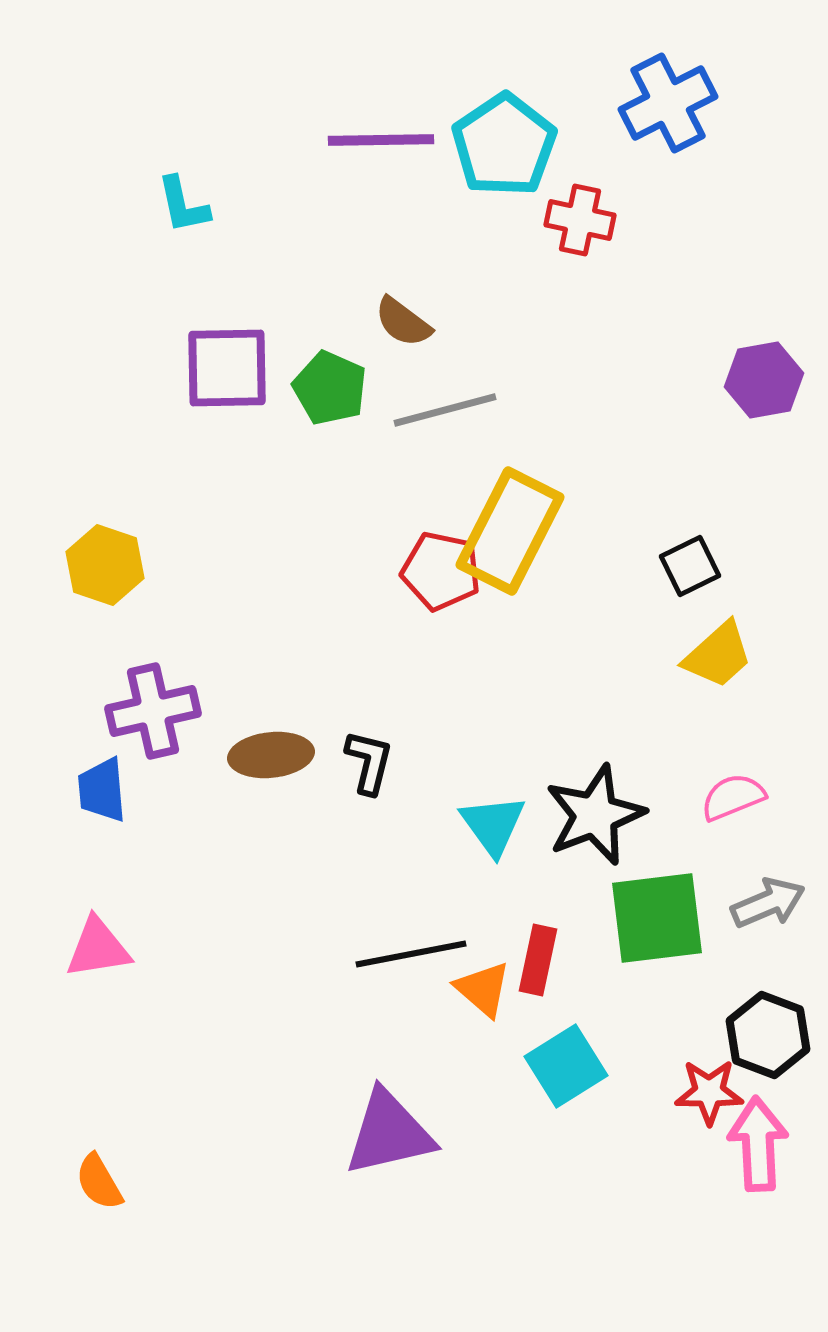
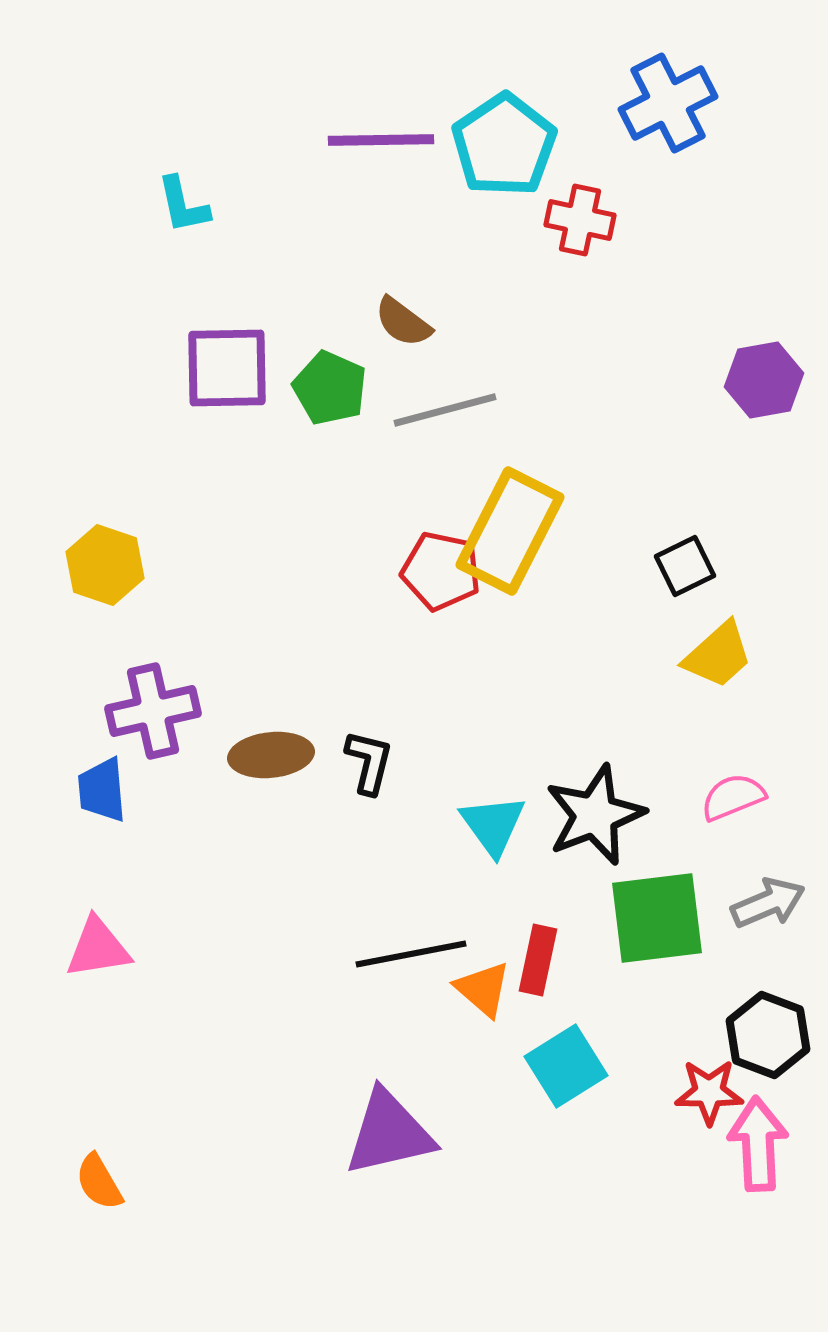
black square: moved 5 px left
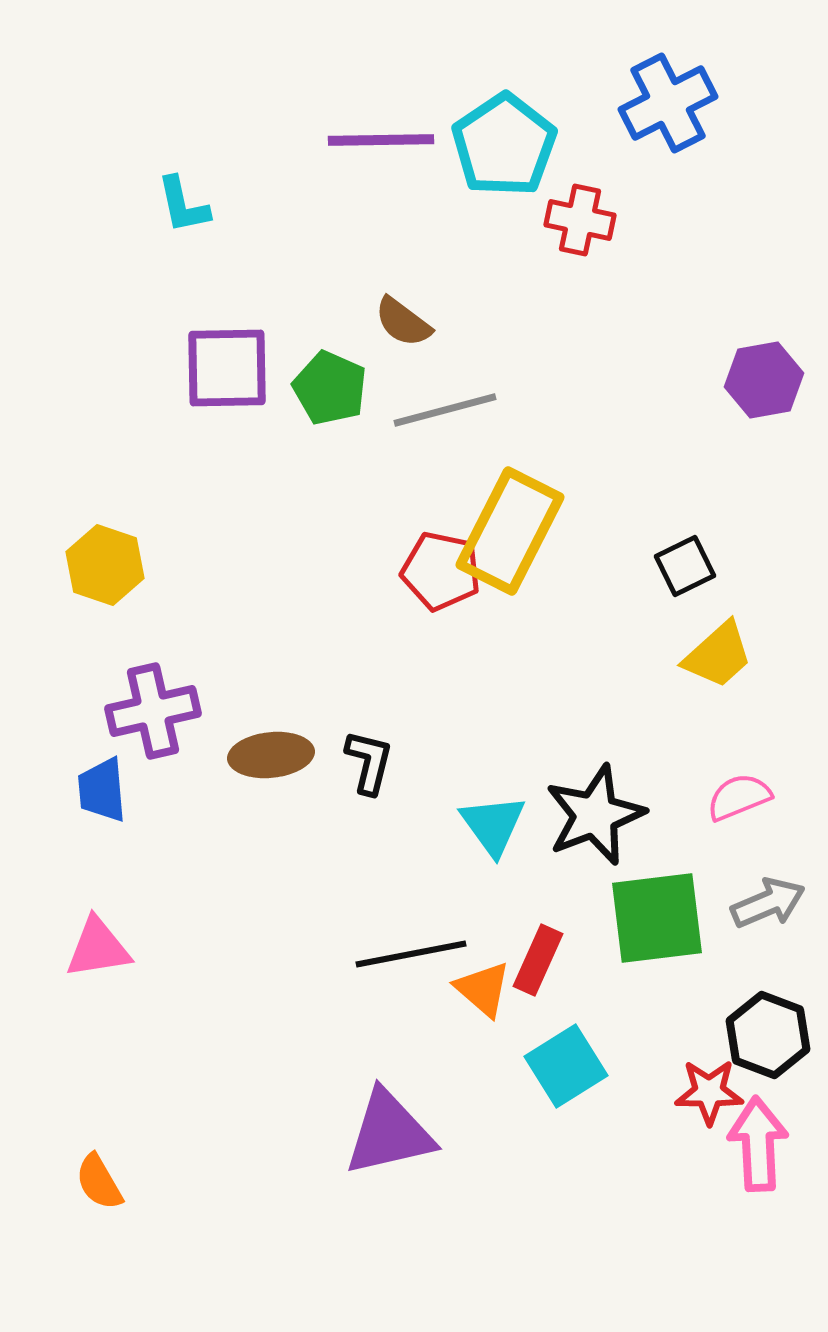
pink semicircle: moved 6 px right
red rectangle: rotated 12 degrees clockwise
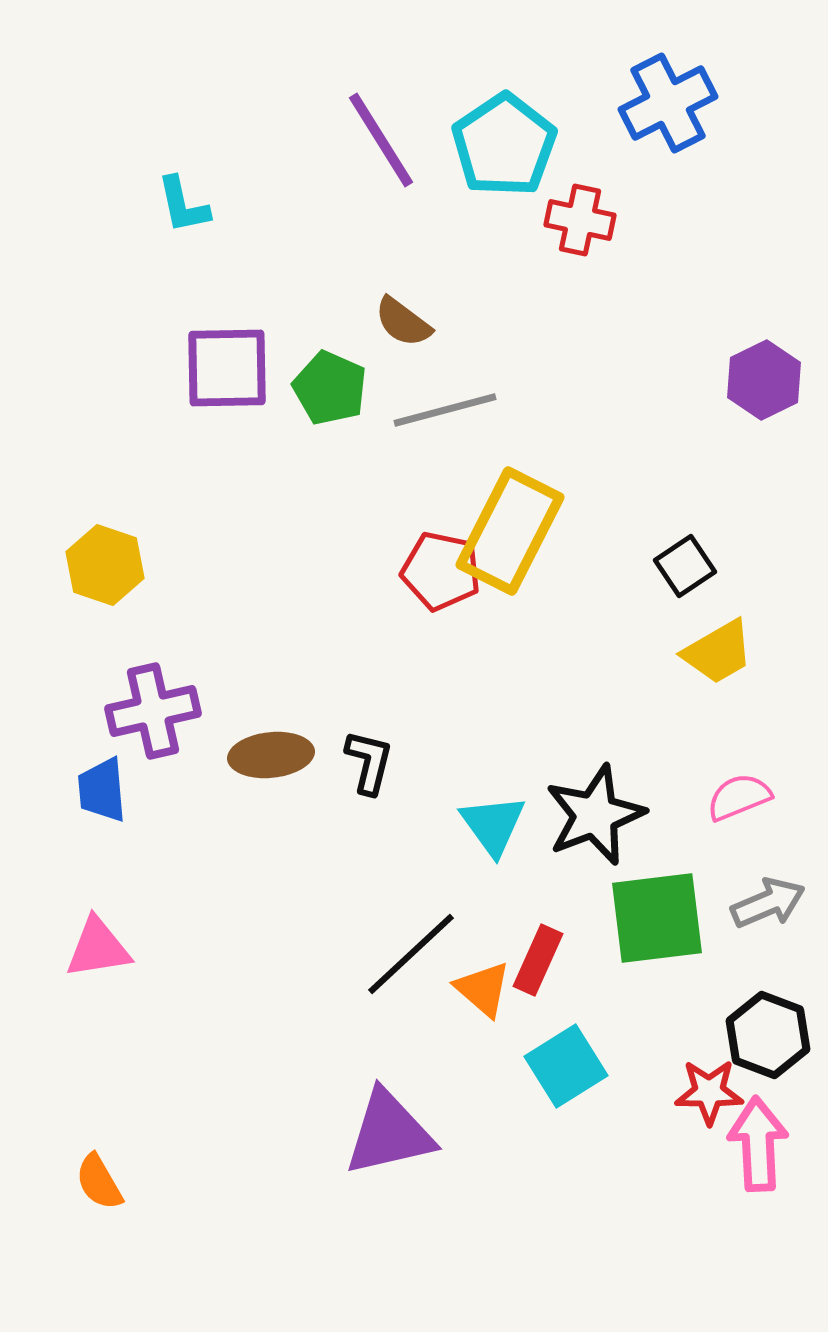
purple line: rotated 59 degrees clockwise
purple hexagon: rotated 16 degrees counterclockwise
black square: rotated 8 degrees counterclockwise
yellow trapezoid: moved 3 px up; rotated 12 degrees clockwise
black line: rotated 32 degrees counterclockwise
